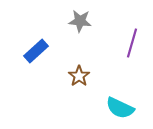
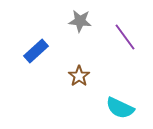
purple line: moved 7 px left, 6 px up; rotated 52 degrees counterclockwise
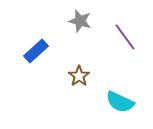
gray star: rotated 10 degrees clockwise
cyan semicircle: moved 6 px up
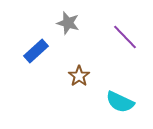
gray star: moved 12 px left, 2 px down
purple line: rotated 8 degrees counterclockwise
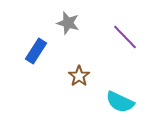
blue rectangle: rotated 15 degrees counterclockwise
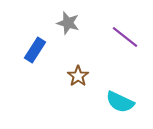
purple line: rotated 8 degrees counterclockwise
blue rectangle: moved 1 px left, 1 px up
brown star: moved 1 px left
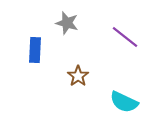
gray star: moved 1 px left
blue rectangle: rotated 30 degrees counterclockwise
cyan semicircle: moved 4 px right
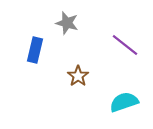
purple line: moved 8 px down
blue rectangle: rotated 10 degrees clockwise
cyan semicircle: rotated 136 degrees clockwise
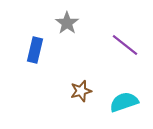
gray star: rotated 20 degrees clockwise
brown star: moved 3 px right, 15 px down; rotated 20 degrees clockwise
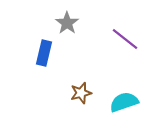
purple line: moved 6 px up
blue rectangle: moved 9 px right, 3 px down
brown star: moved 2 px down
